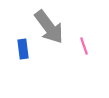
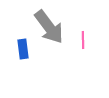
pink line: moved 1 px left, 6 px up; rotated 18 degrees clockwise
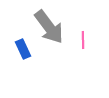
blue rectangle: rotated 18 degrees counterclockwise
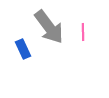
pink line: moved 8 px up
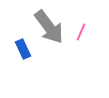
pink line: moved 2 px left; rotated 24 degrees clockwise
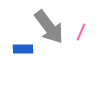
blue rectangle: rotated 66 degrees counterclockwise
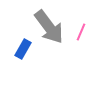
blue rectangle: rotated 60 degrees counterclockwise
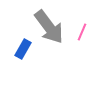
pink line: moved 1 px right
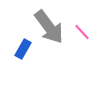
pink line: rotated 66 degrees counterclockwise
